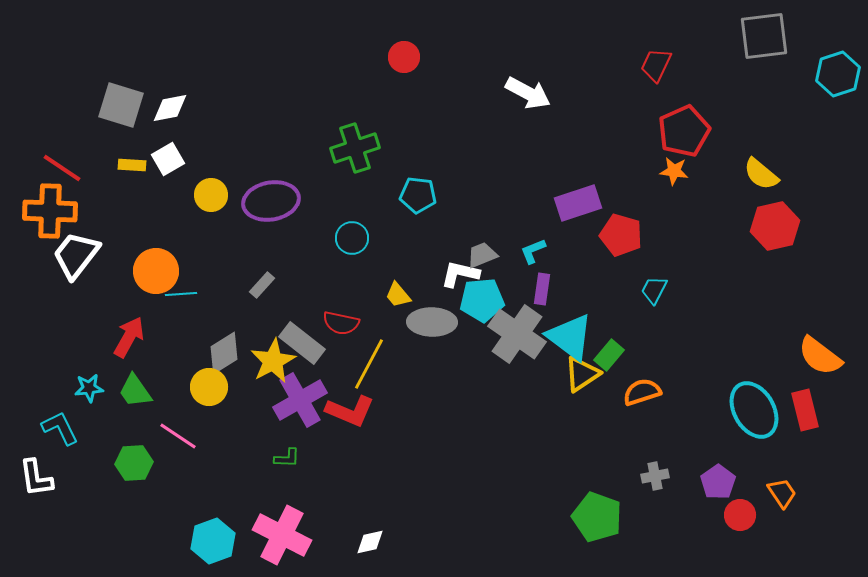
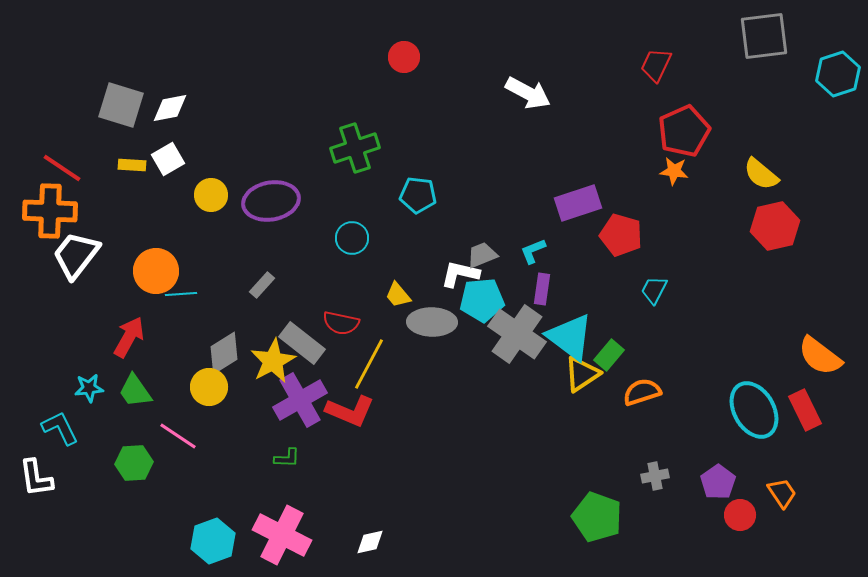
red rectangle at (805, 410): rotated 12 degrees counterclockwise
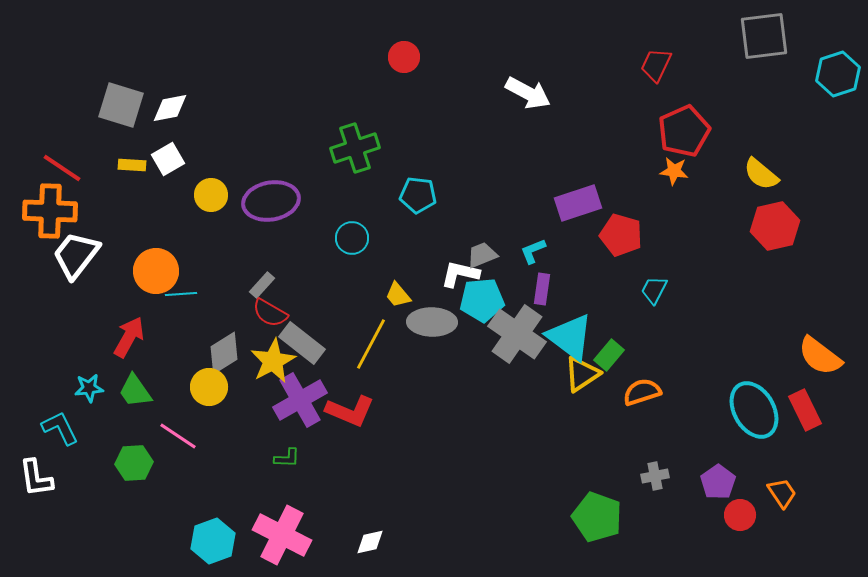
red semicircle at (341, 323): moved 71 px left, 10 px up; rotated 18 degrees clockwise
yellow line at (369, 364): moved 2 px right, 20 px up
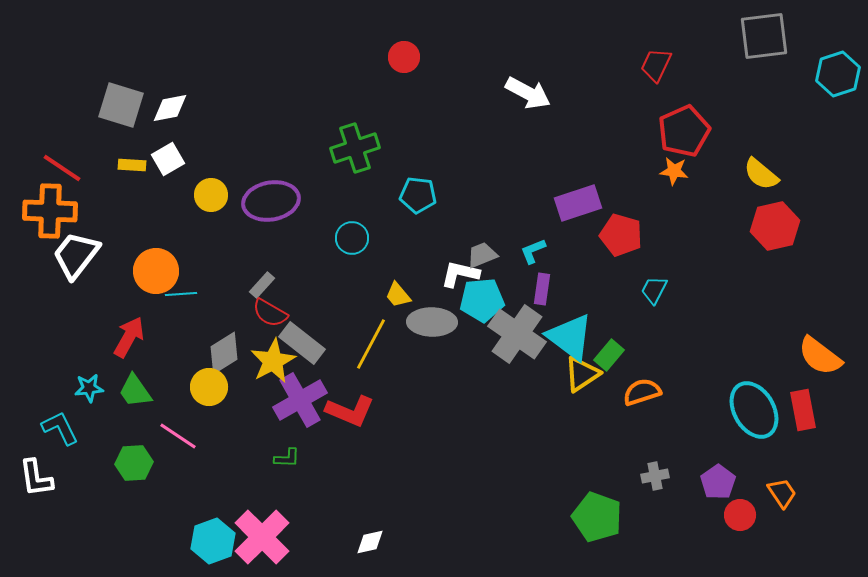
red rectangle at (805, 410): moved 2 px left; rotated 15 degrees clockwise
pink cross at (282, 535): moved 20 px left, 2 px down; rotated 18 degrees clockwise
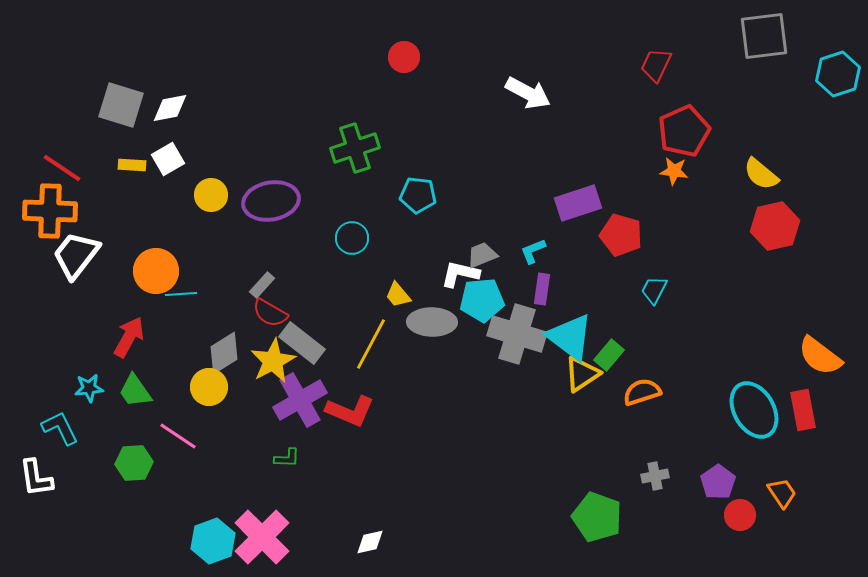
gray cross at (517, 334): rotated 18 degrees counterclockwise
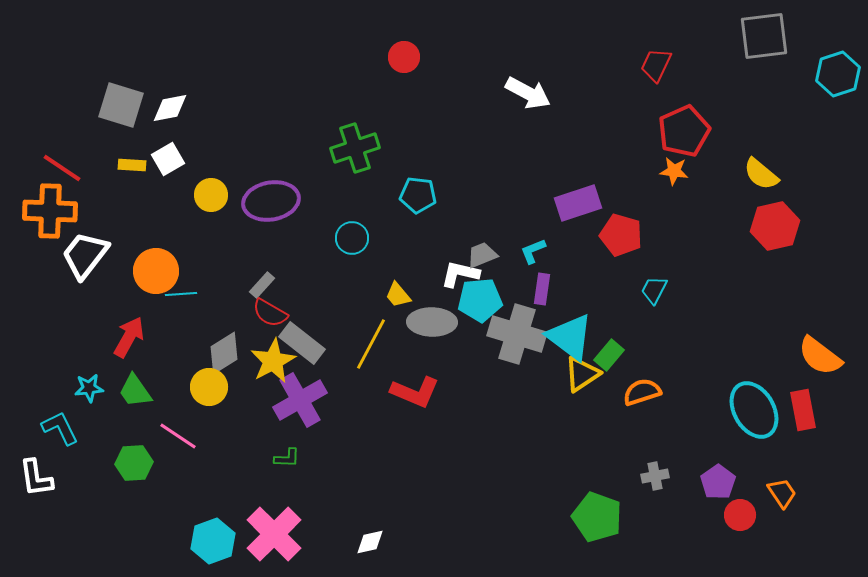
white trapezoid at (76, 255): moved 9 px right
cyan pentagon at (482, 300): moved 2 px left
red L-shape at (350, 411): moved 65 px right, 19 px up
pink cross at (262, 537): moved 12 px right, 3 px up
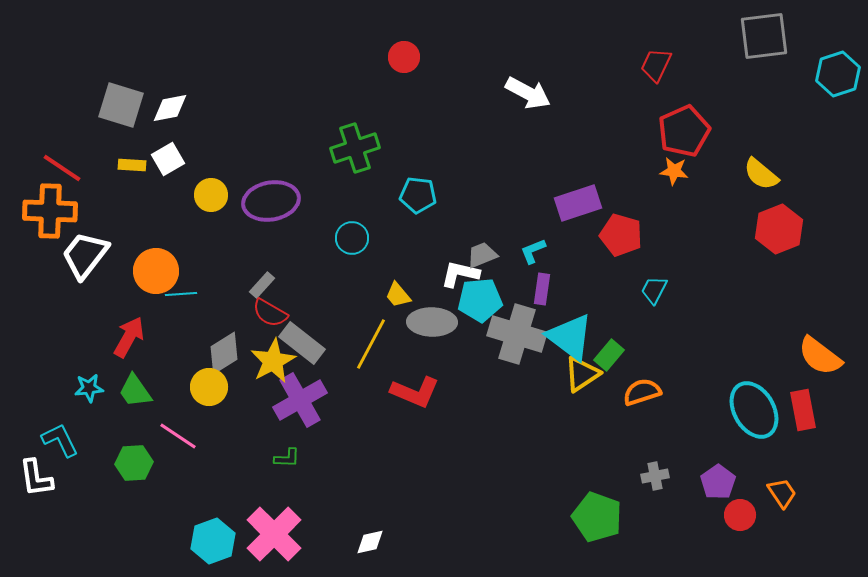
red hexagon at (775, 226): moved 4 px right, 3 px down; rotated 9 degrees counterclockwise
cyan L-shape at (60, 428): moved 12 px down
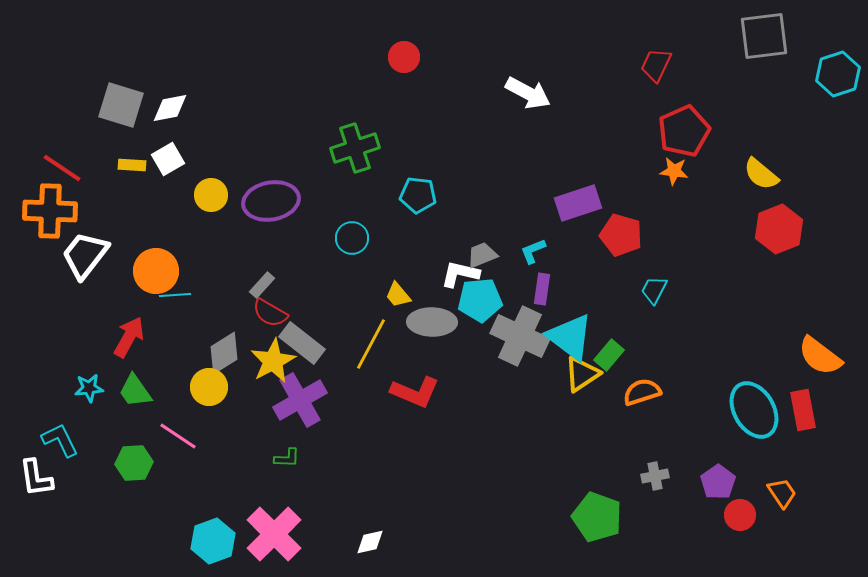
cyan line at (181, 294): moved 6 px left, 1 px down
gray cross at (517, 334): moved 3 px right, 2 px down; rotated 8 degrees clockwise
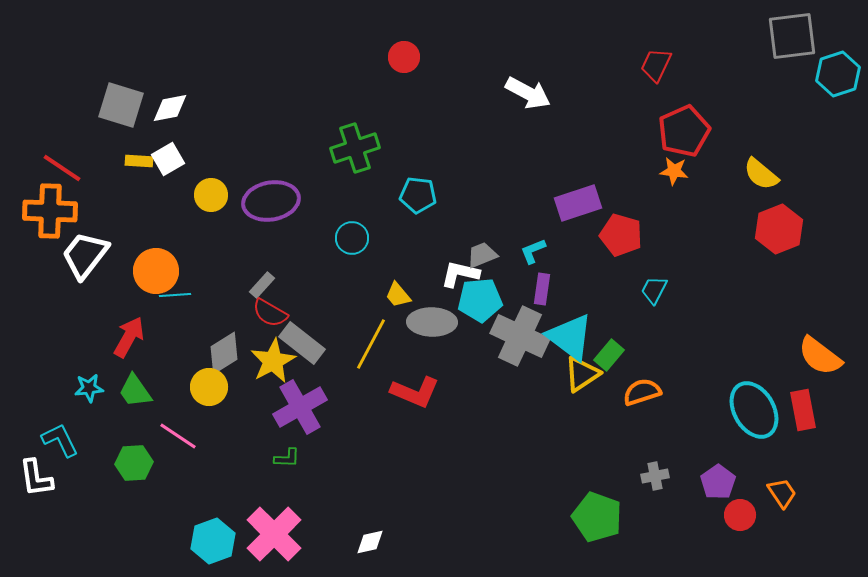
gray square at (764, 36): moved 28 px right
yellow rectangle at (132, 165): moved 7 px right, 4 px up
purple cross at (300, 400): moved 7 px down
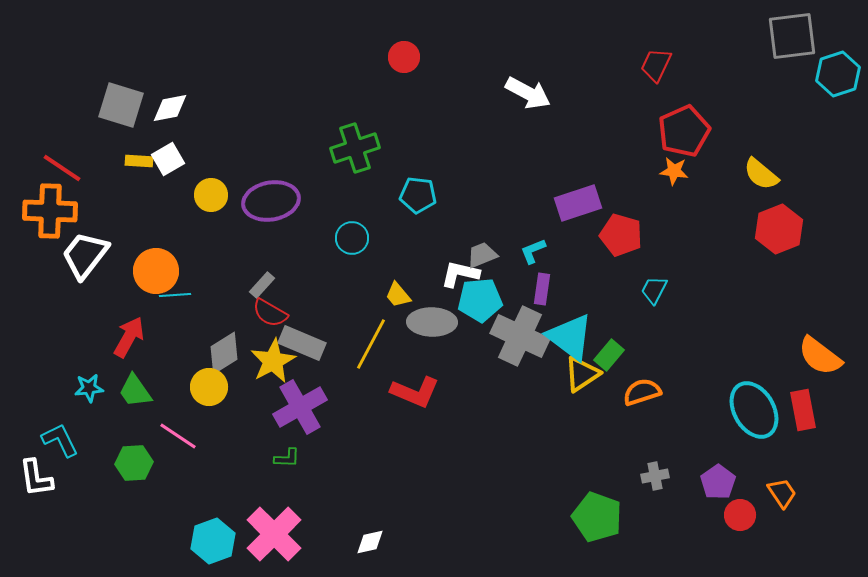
gray rectangle at (302, 343): rotated 15 degrees counterclockwise
